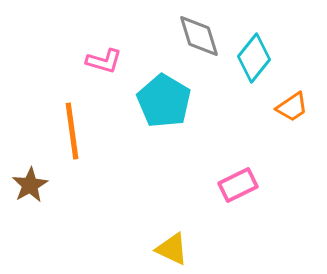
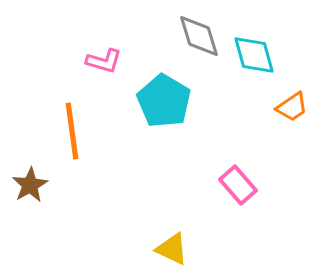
cyan diamond: moved 3 px up; rotated 54 degrees counterclockwise
pink rectangle: rotated 75 degrees clockwise
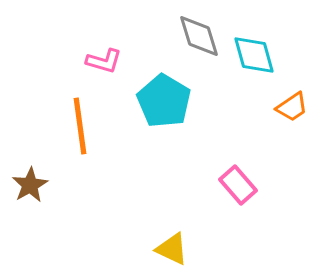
orange line: moved 8 px right, 5 px up
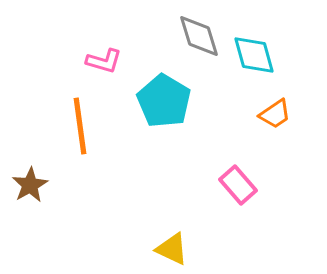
orange trapezoid: moved 17 px left, 7 px down
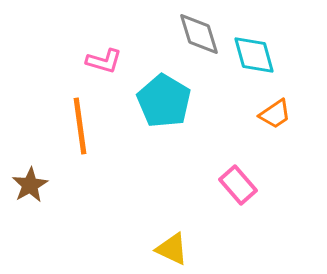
gray diamond: moved 2 px up
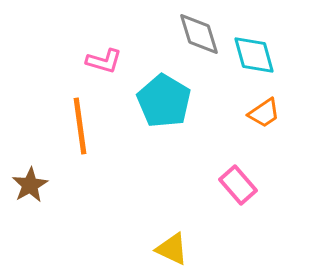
orange trapezoid: moved 11 px left, 1 px up
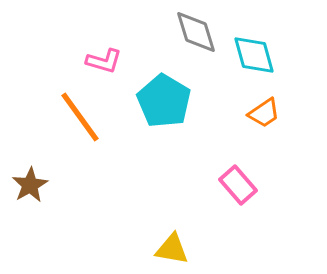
gray diamond: moved 3 px left, 2 px up
orange line: moved 9 px up; rotated 28 degrees counterclockwise
yellow triangle: rotated 15 degrees counterclockwise
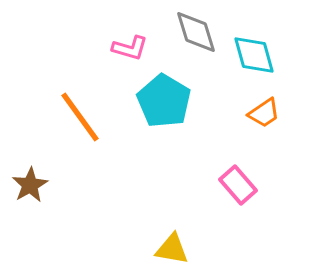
pink L-shape: moved 26 px right, 13 px up
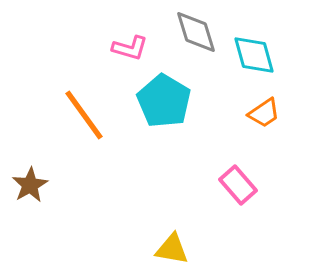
orange line: moved 4 px right, 2 px up
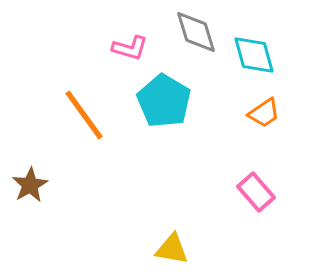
pink rectangle: moved 18 px right, 7 px down
